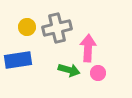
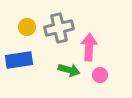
gray cross: moved 2 px right
pink arrow: moved 1 px right, 1 px up
blue rectangle: moved 1 px right
pink circle: moved 2 px right, 2 px down
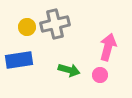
gray cross: moved 4 px left, 4 px up
pink arrow: moved 19 px right; rotated 12 degrees clockwise
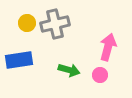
yellow circle: moved 4 px up
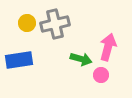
green arrow: moved 12 px right, 11 px up
pink circle: moved 1 px right
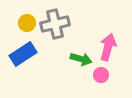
blue rectangle: moved 4 px right, 6 px up; rotated 24 degrees counterclockwise
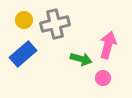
yellow circle: moved 3 px left, 3 px up
pink arrow: moved 2 px up
blue rectangle: rotated 8 degrees counterclockwise
pink circle: moved 2 px right, 3 px down
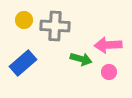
gray cross: moved 2 px down; rotated 16 degrees clockwise
pink arrow: rotated 108 degrees counterclockwise
blue rectangle: moved 9 px down
pink circle: moved 6 px right, 6 px up
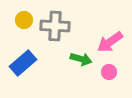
pink arrow: moved 2 px right, 3 px up; rotated 32 degrees counterclockwise
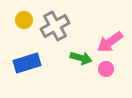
gray cross: rotated 32 degrees counterclockwise
green arrow: moved 1 px up
blue rectangle: moved 4 px right; rotated 24 degrees clockwise
pink circle: moved 3 px left, 3 px up
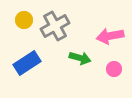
pink arrow: moved 6 px up; rotated 24 degrees clockwise
green arrow: moved 1 px left
blue rectangle: rotated 16 degrees counterclockwise
pink circle: moved 8 px right
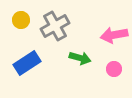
yellow circle: moved 3 px left
pink arrow: moved 4 px right, 1 px up
